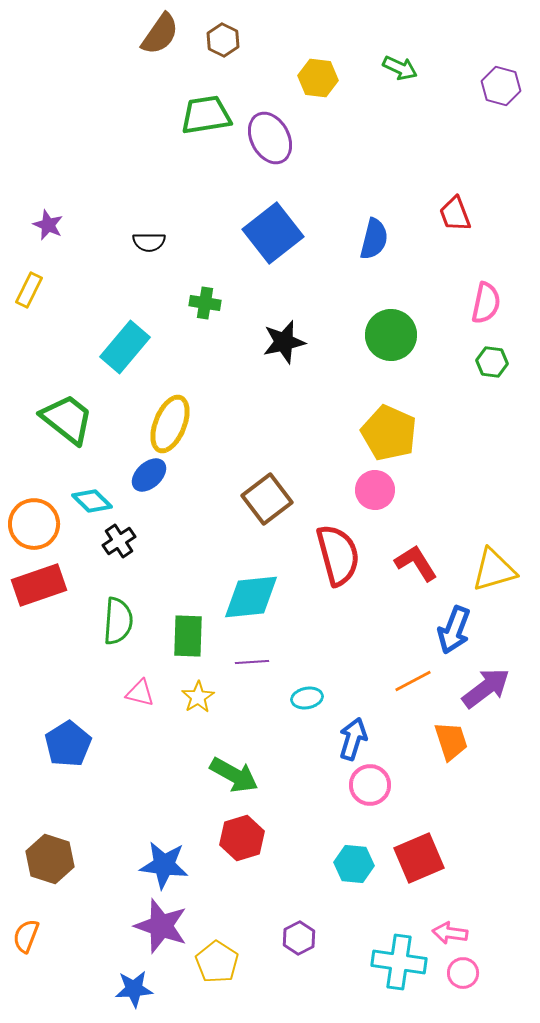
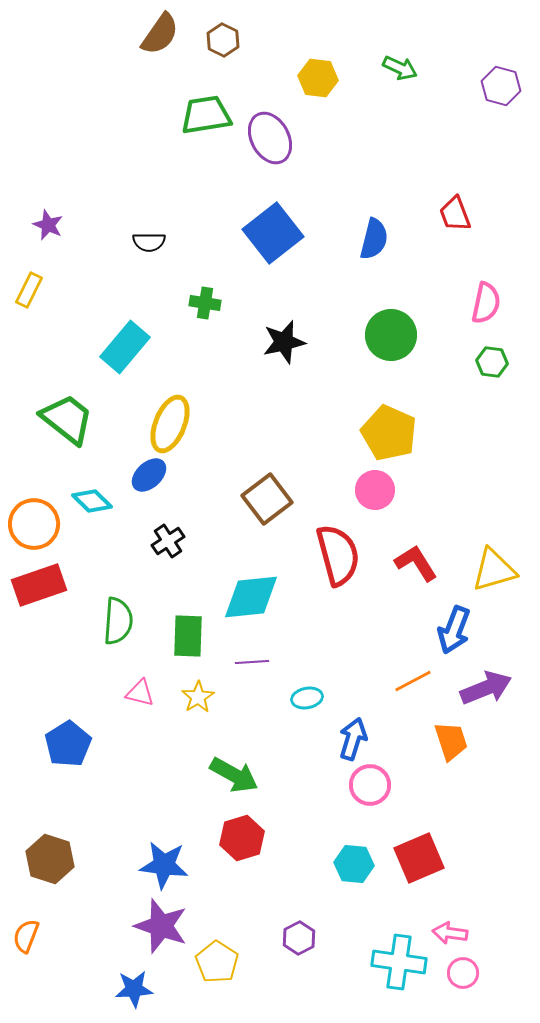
black cross at (119, 541): moved 49 px right
purple arrow at (486, 688): rotated 15 degrees clockwise
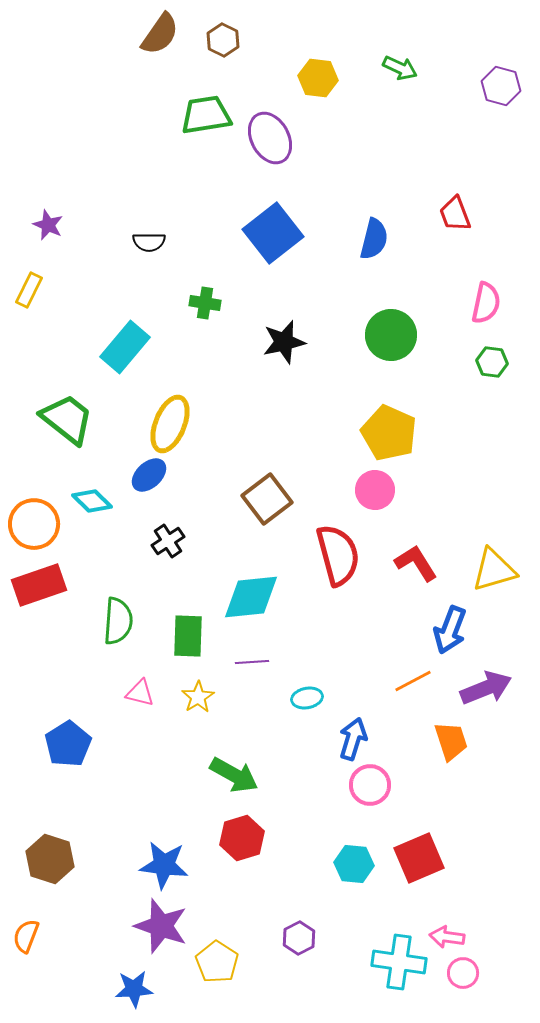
blue arrow at (454, 630): moved 4 px left
pink arrow at (450, 933): moved 3 px left, 4 px down
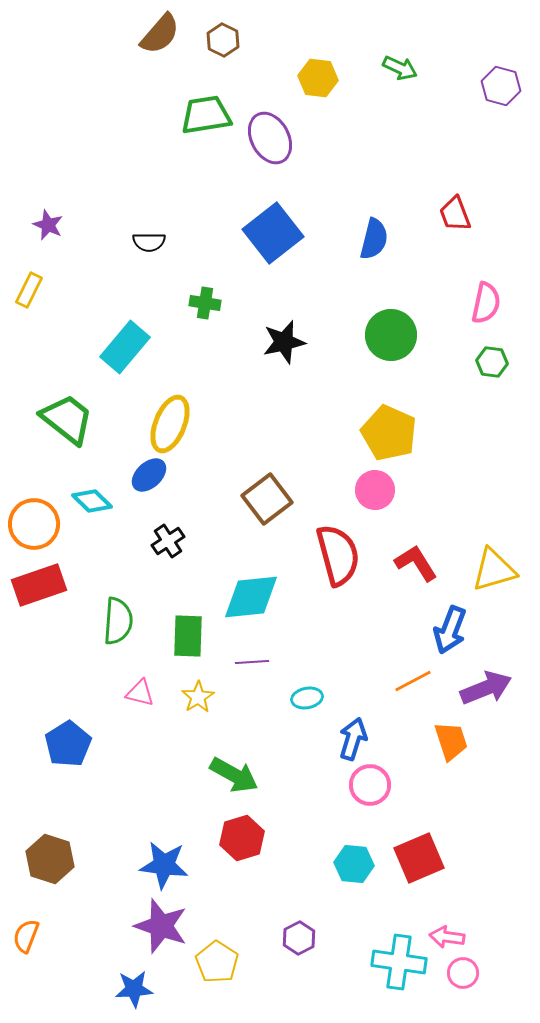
brown semicircle at (160, 34): rotated 6 degrees clockwise
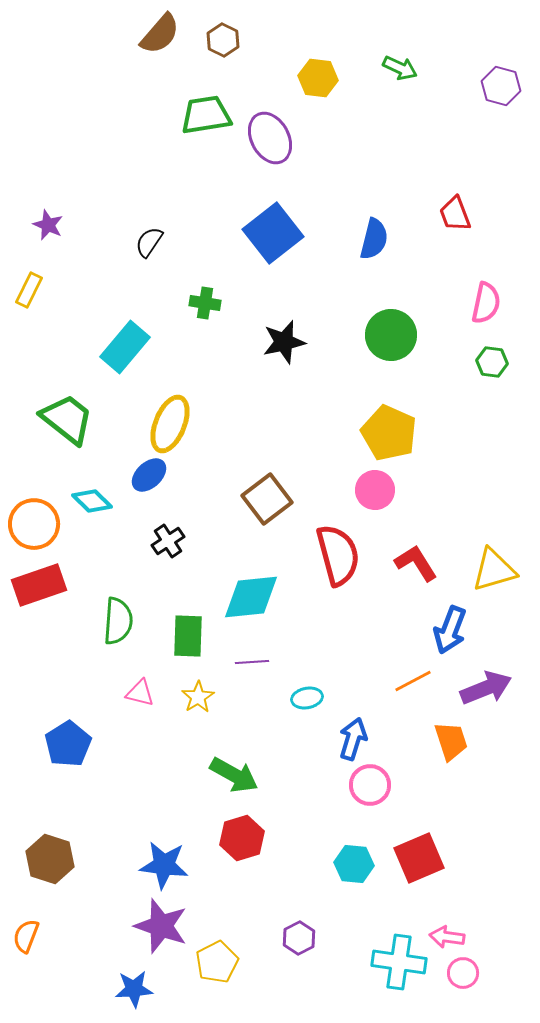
black semicircle at (149, 242): rotated 124 degrees clockwise
yellow pentagon at (217, 962): rotated 12 degrees clockwise
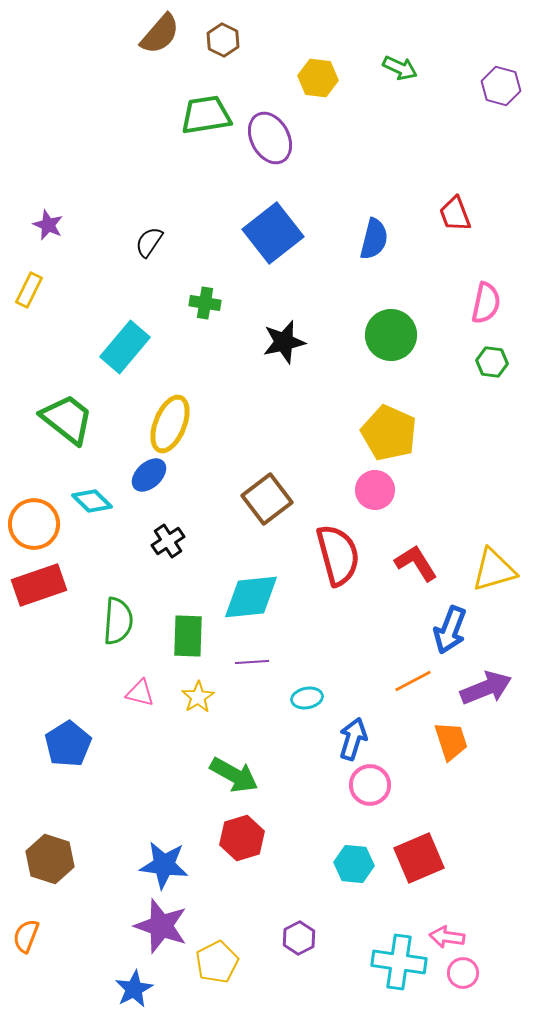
blue star at (134, 989): rotated 24 degrees counterclockwise
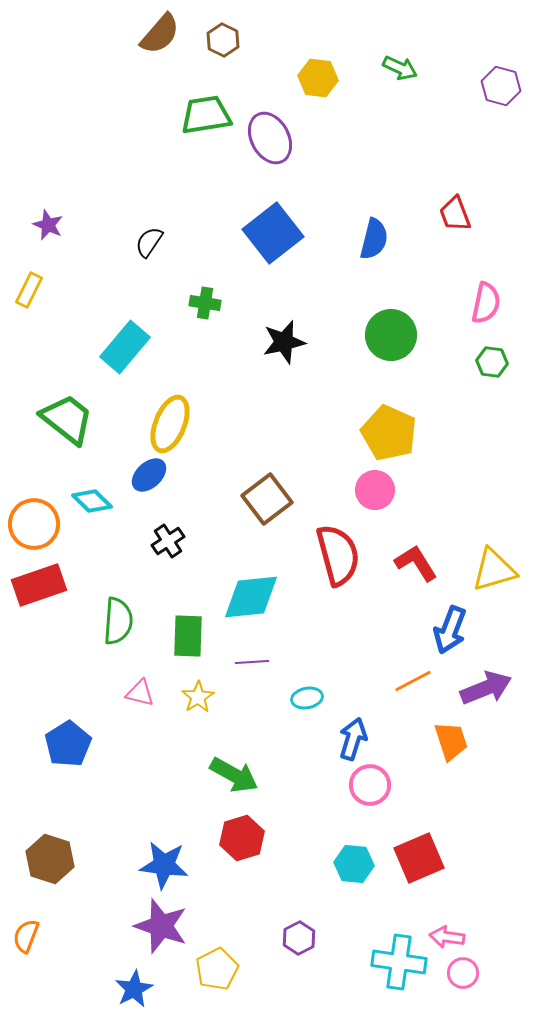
yellow pentagon at (217, 962): moved 7 px down
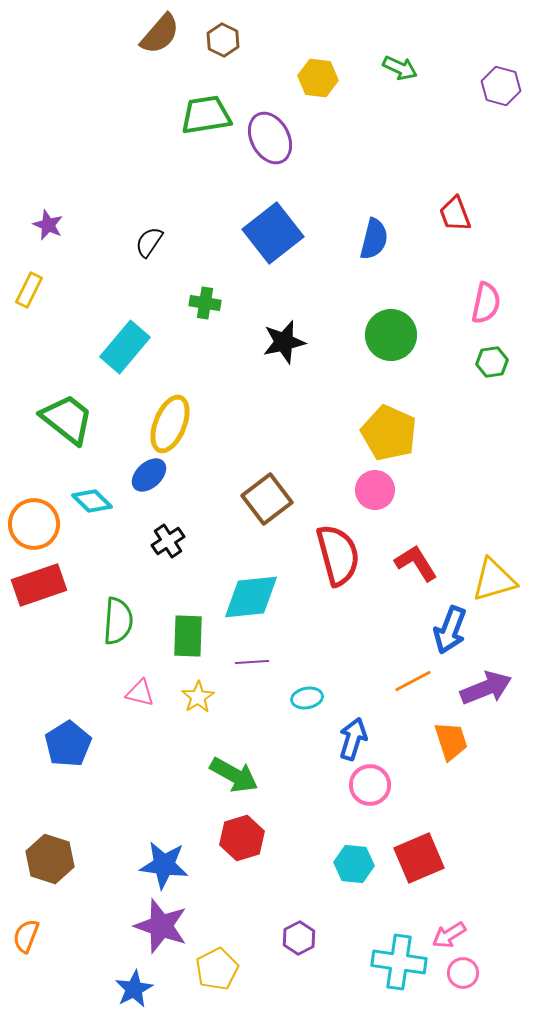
green hexagon at (492, 362): rotated 16 degrees counterclockwise
yellow triangle at (494, 570): moved 10 px down
pink arrow at (447, 937): moved 2 px right, 2 px up; rotated 40 degrees counterclockwise
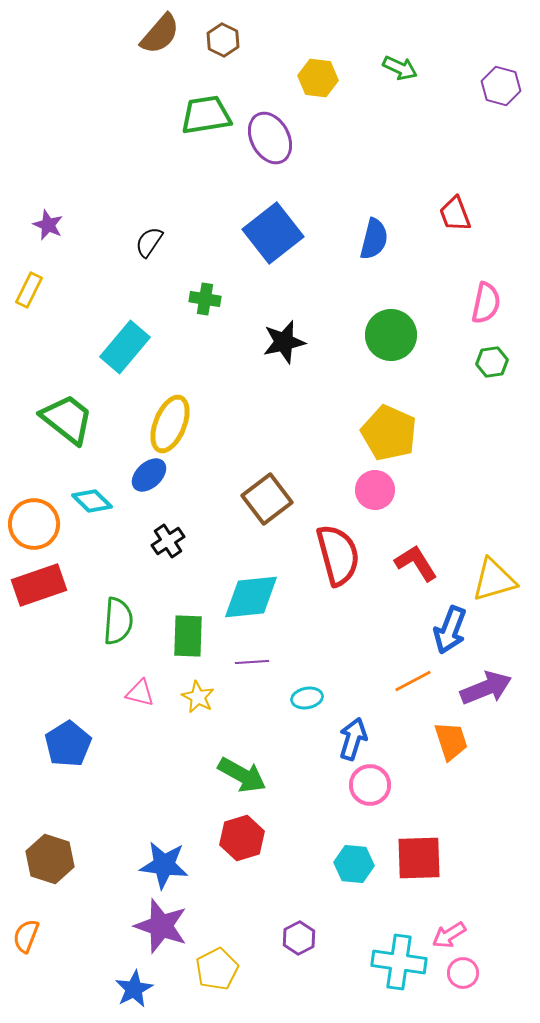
green cross at (205, 303): moved 4 px up
yellow star at (198, 697): rotated 12 degrees counterclockwise
green arrow at (234, 775): moved 8 px right
red square at (419, 858): rotated 21 degrees clockwise
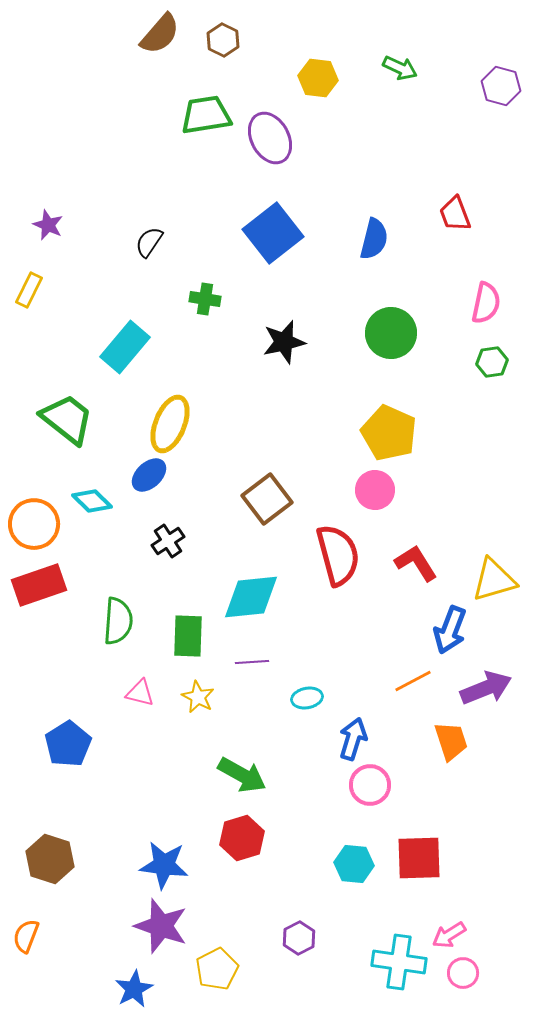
green circle at (391, 335): moved 2 px up
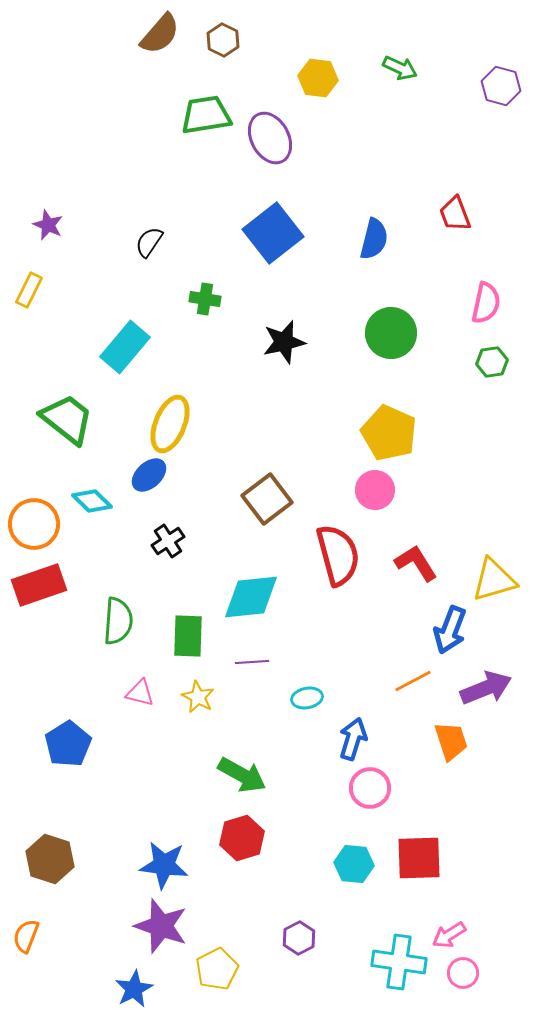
pink circle at (370, 785): moved 3 px down
